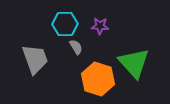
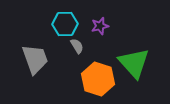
purple star: rotated 18 degrees counterclockwise
gray semicircle: moved 1 px right, 1 px up
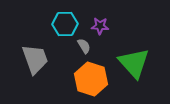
purple star: rotated 18 degrees clockwise
gray semicircle: moved 7 px right
orange hexagon: moved 7 px left
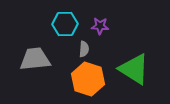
gray semicircle: moved 3 px down; rotated 35 degrees clockwise
gray trapezoid: rotated 76 degrees counterclockwise
green triangle: moved 6 px down; rotated 16 degrees counterclockwise
orange hexagon: moved 3 px left
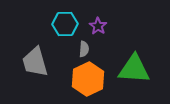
purple star: moved 2 px left; rotated 30 degrees clockwise
gray trapezoid: moved 3 px down; rotated 100 degrees counterclockwise
green triangle: rotated 28 degrees counterclockwise
orange hexagon: rotated 16 degrees clockwise
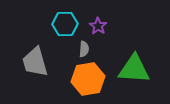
orange hexagon: rotated 16 degrees clockwise
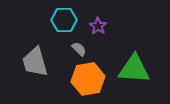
cyan hexagon: moved 1 px left, 4 px up
gray semicircle: moved 5 px left; rotated 49 degrees counterclockwise
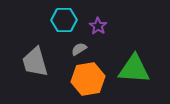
gray semicircle: rotated 77 degrees counterclockwise
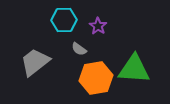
gray semicircle: rotated 112 degrees counterclockwise
gray trapezoid: rotated 68 degrees clockwise
orange hexagon: moved 8 px right, 1 px up
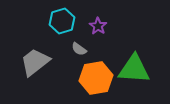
cyan hexagon: moved 2 px left, 1 px down; rotated 15 degrees counterclockwise
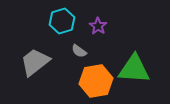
gray semicircle: moved 2 px down
orange hexagon: moved 3 px down
